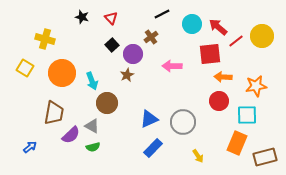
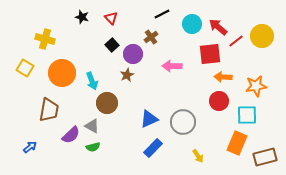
brown trapezoid: moved 5 px left, 3 px up
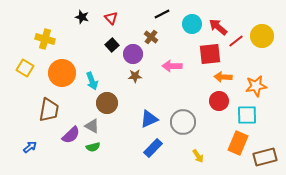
brown cross: rotated 16 degrees counterclockwise
brown star: moved 8 px right, 1 px down; rotated 24 degrees clockwise
orange rectangle: moved 1 px right
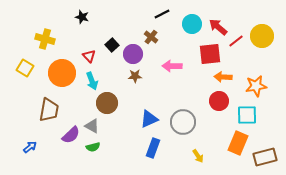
red triangle: moved 22 px left, 38 px down
blue rectangle: rotated 24 degrees counterclockwise
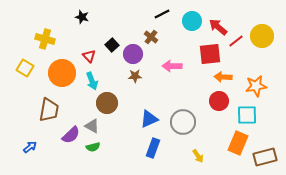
cyan circle: moved 3 px up
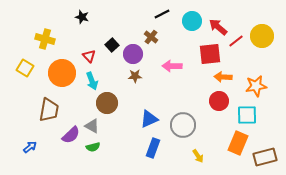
gray circle: moved 3 px down
